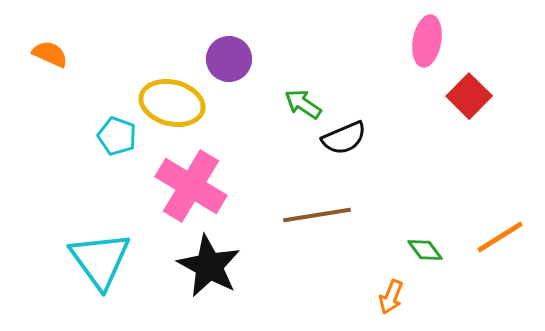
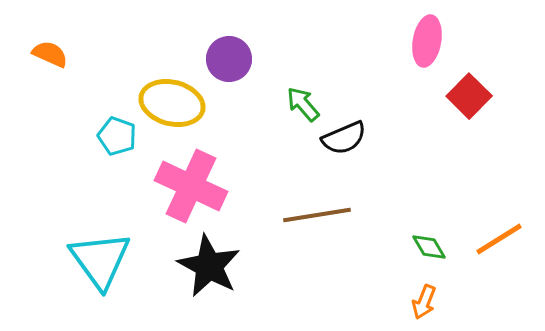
green arrow: rotated 15 degrees clockwise
pink cross: rotated 6 degrees counterclockwise
orange line: moved 1 px left, 2 px down
green diamond: moved 4 px right, 3 px up; rotated 6 degrees clockwise
orange arrow: moved 33 px right, 5 px down
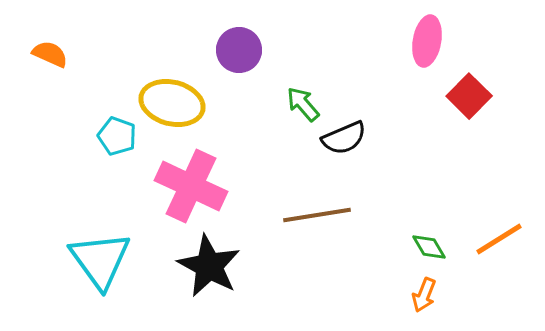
purple circle: moved 10 px right, 9 px up
orange arrow: moved 7 px up
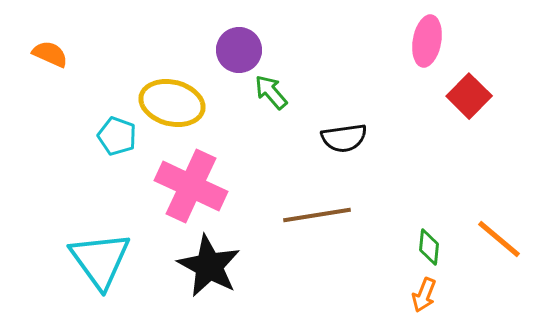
green arrow: moved 32 px left, 12 px up
black semicircle: rotated 15 degrees clockwise
orange line: rotated 72 degrees clockwise
green diamond: rotated 36 degrees clockwise
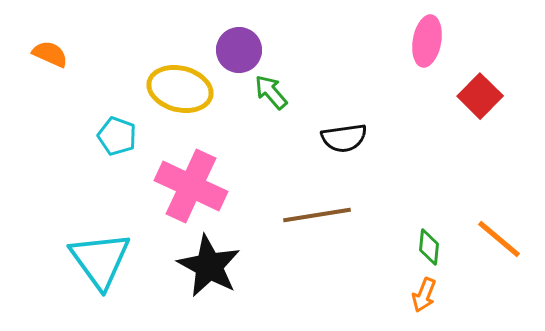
red square: moved 11 px right
yellow ellipse: moved 8 px right, 14 px up
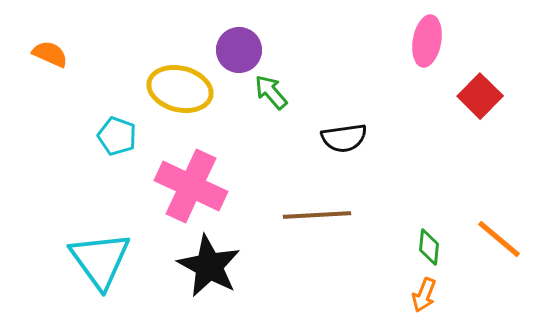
brown line: rotated 6 degrees clockwise
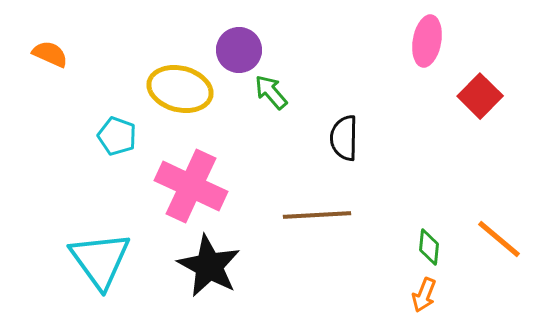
black semicircle: rotated 99 degrees clockwise
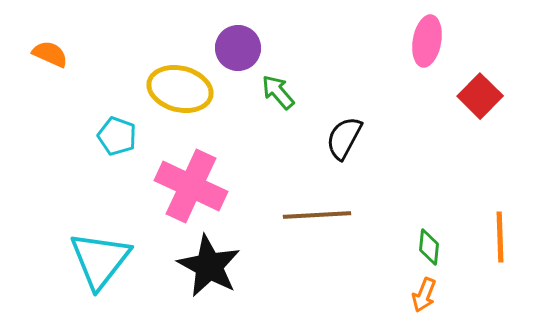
purple circle: moved 1 px left, 2 px up
green arrow: moved 7 px right
black semicircle: rotated 27 degrees clockwise
orange line: moved 1 px right, 2 px up; rotated 48 degrees clockwise
cyan triangle: rotated 14 degrees clockwise
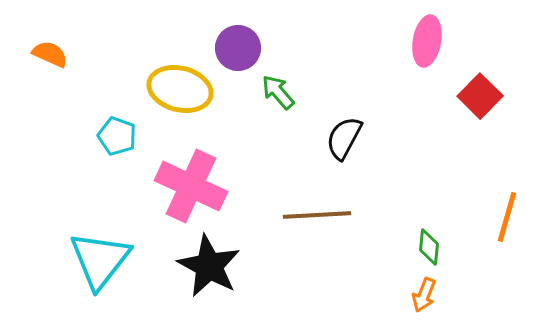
orange line: moved 7 px right, 20 px up; rotated 18 degrees clockwise
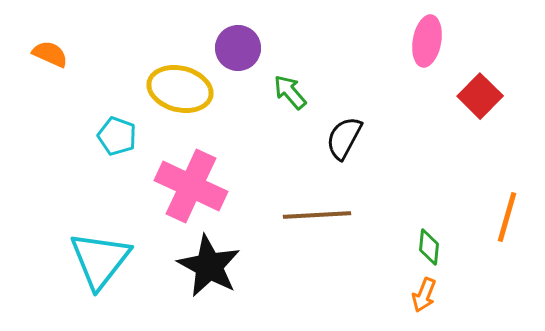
green arrow: moved 12 px right
